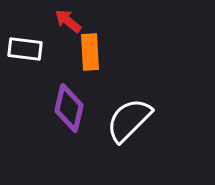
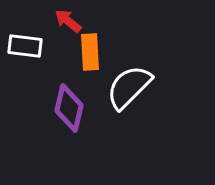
white rectangle: moved 3 px up
white semicircle: moved 33 px up
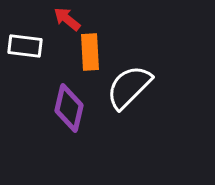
red arrow: moved 1 px left, 2 px up
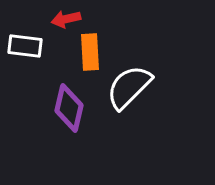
red arrow: moved 1 px left; rotated 52 degrees counterclockwise
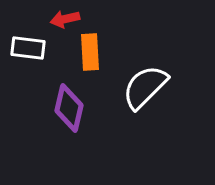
red arrow: moved 1 px left
white rectangle: moved 3 px right, 2 px down
white semicircle: moved 16 px right
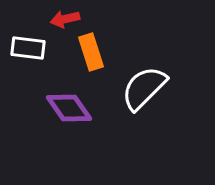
orange rectangle: moved 1 px right; rotated 15 degrees counterclockwise
white semicircle: moved 1 px left, 1 px down
purple diamond: rotated 48 degrees counterclockwise
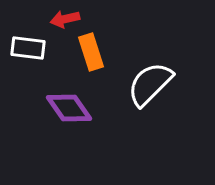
white semicircle: moved 6 px right, 4 px up
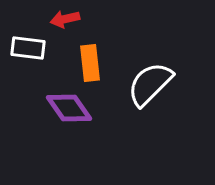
orange rectangle: moved 1 px left, 11 px down; rotated 12 degrees clockwise
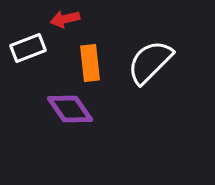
white rectangle: rotated 28 degrees counterclockwise
white semicircle: moved 22 px up
purple diamond: moved 1 px right, 1 px down
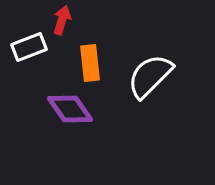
red arrow: moved 3 px left, 1 px down; rotated 120 degrees clockwise
white rectangle: moved 1 px right, 1 px up
white semicircle: moved 14 px down
